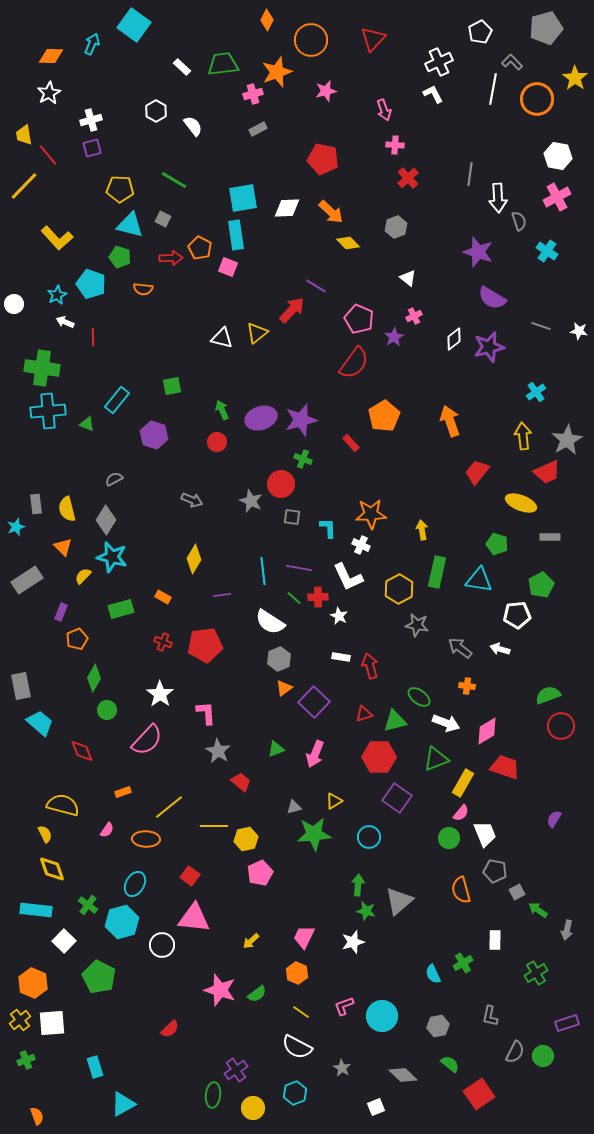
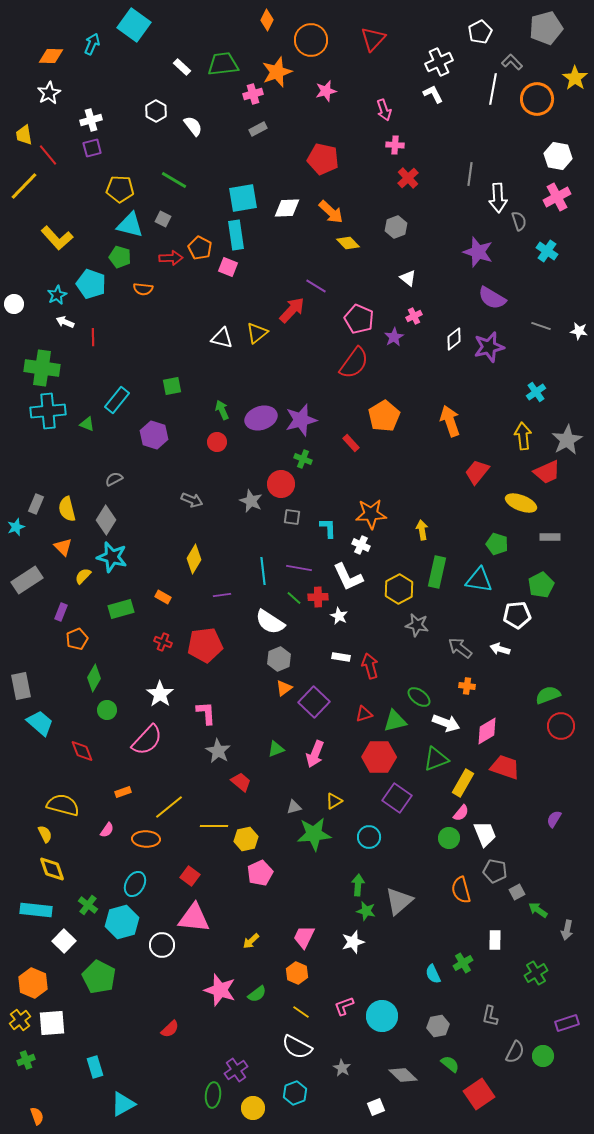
gray rectangle at (36, 504): rotated 30 degrees clockwise
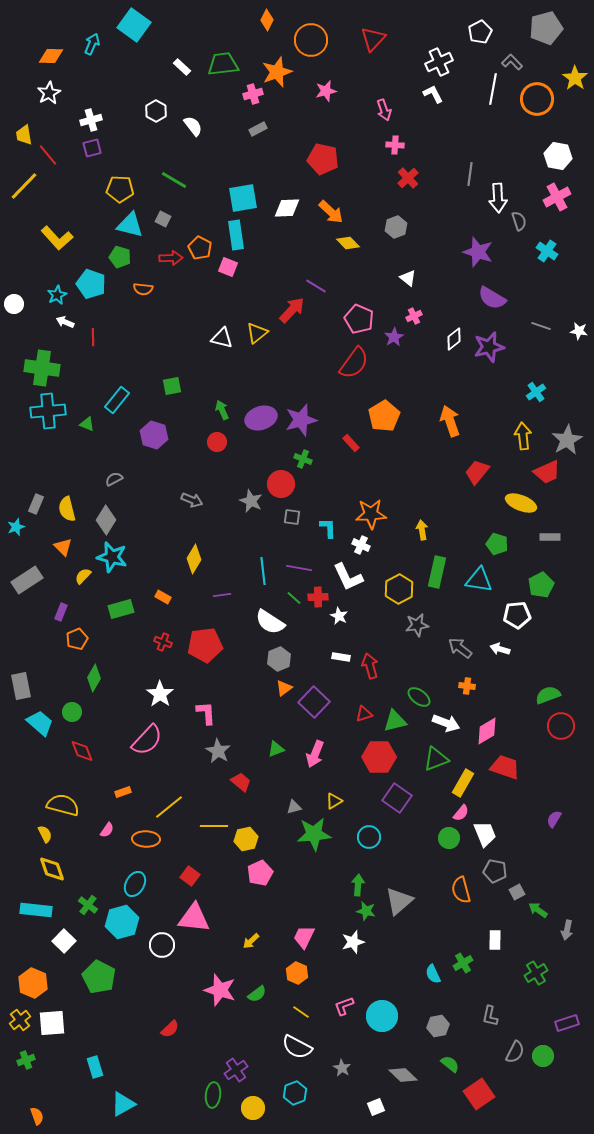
gray star at (417, 625): rotated 20 degrees counterclockwise
green circle at (107, 710): moved 35 px left, 2 px down
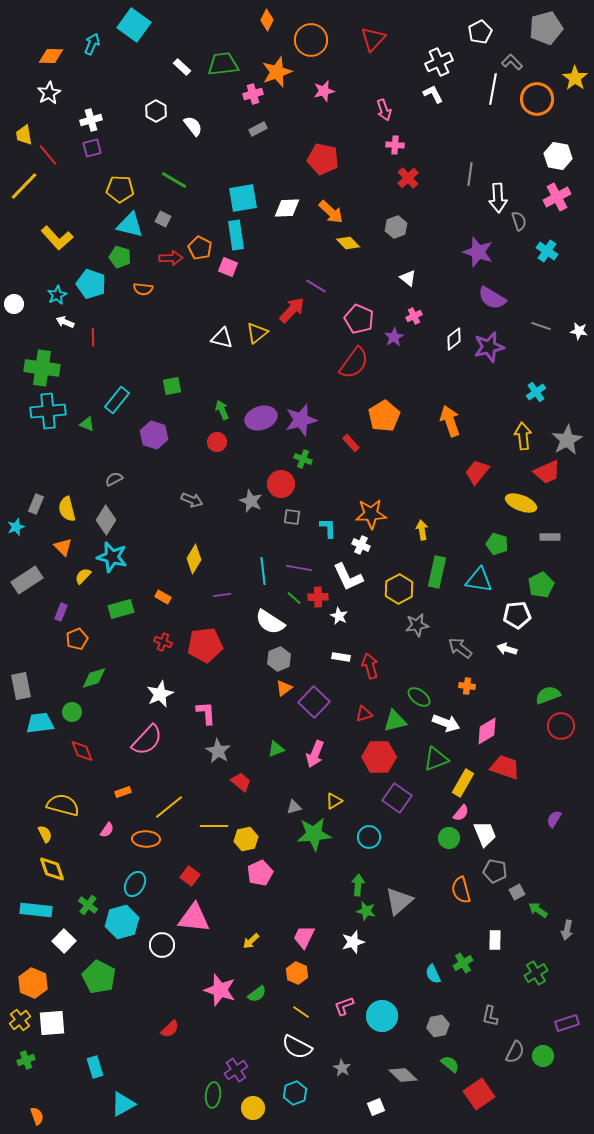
pink star at (326, 91): moved 2 px left
white arrow at (500, 649): moved 7 px right
green diamond at (94, 678): rotated 44 degrees clockwise
white star at (160, 694): rotated 12 degrees clockwise
cyan trapezoid at (40, 723): rotated 48 degrees counterclockwise
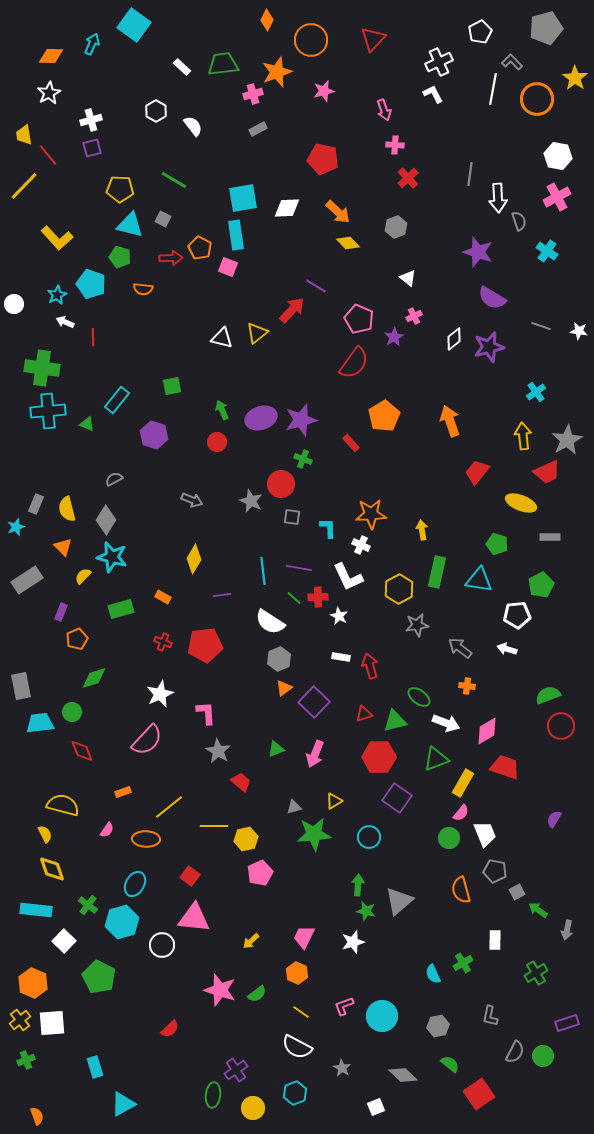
orange arrow at (331, 212): moved 7 px right
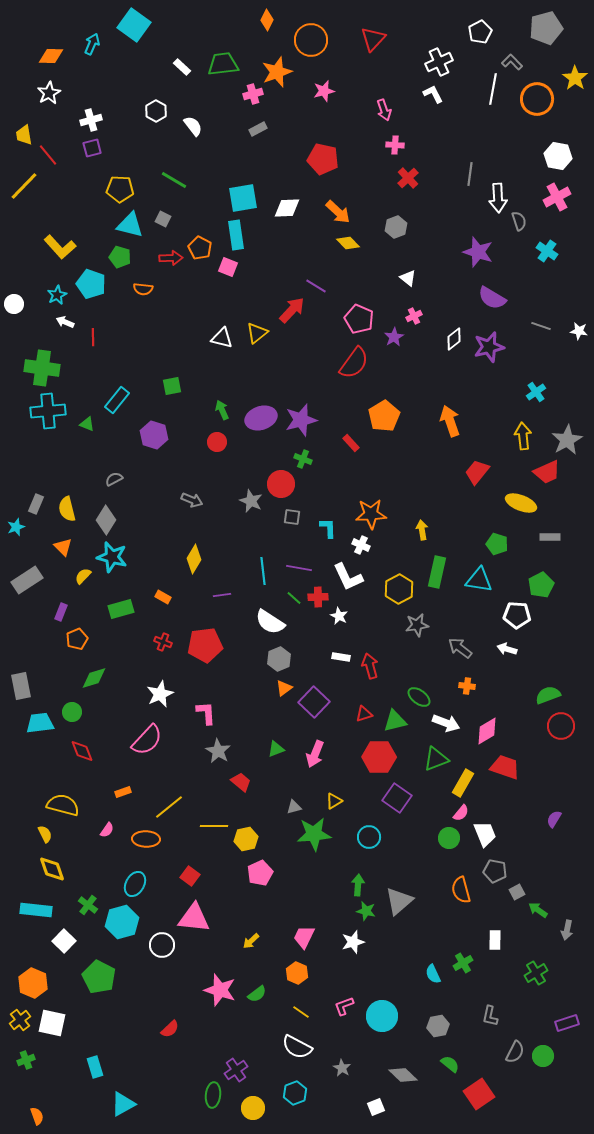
yellow L-shape at (57, 238): moved 3 px right, 9 px down
white pentagon at (517, 615): rotated 8 degrees clockwise
white square at (52, 1023): rotated 16 degrees clockwise
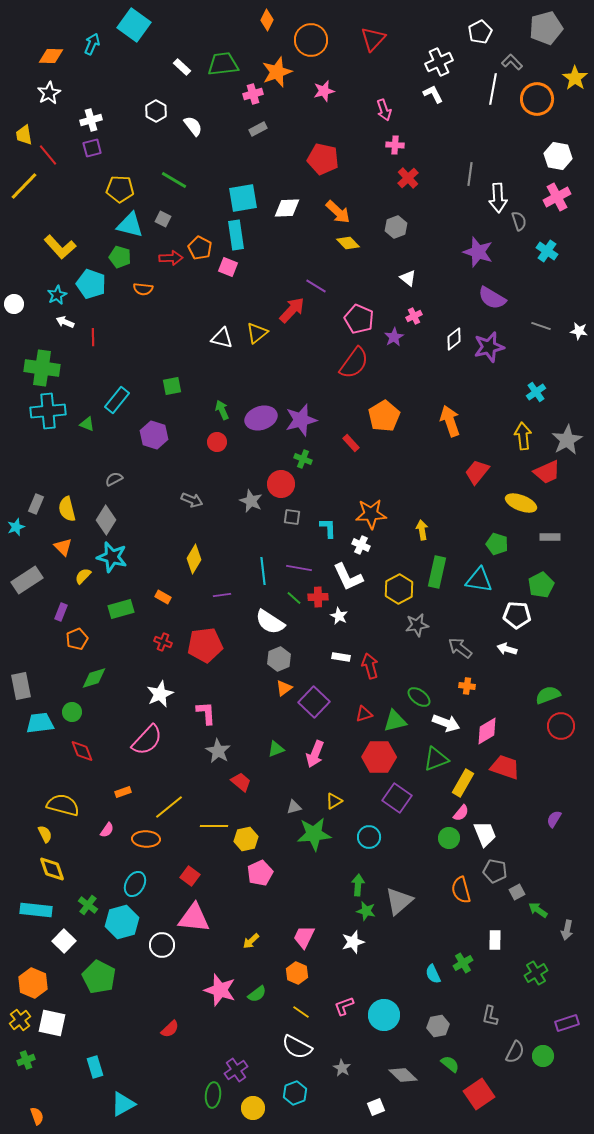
cyan circle at (382, 1016): moved 2 px right, 1 px up
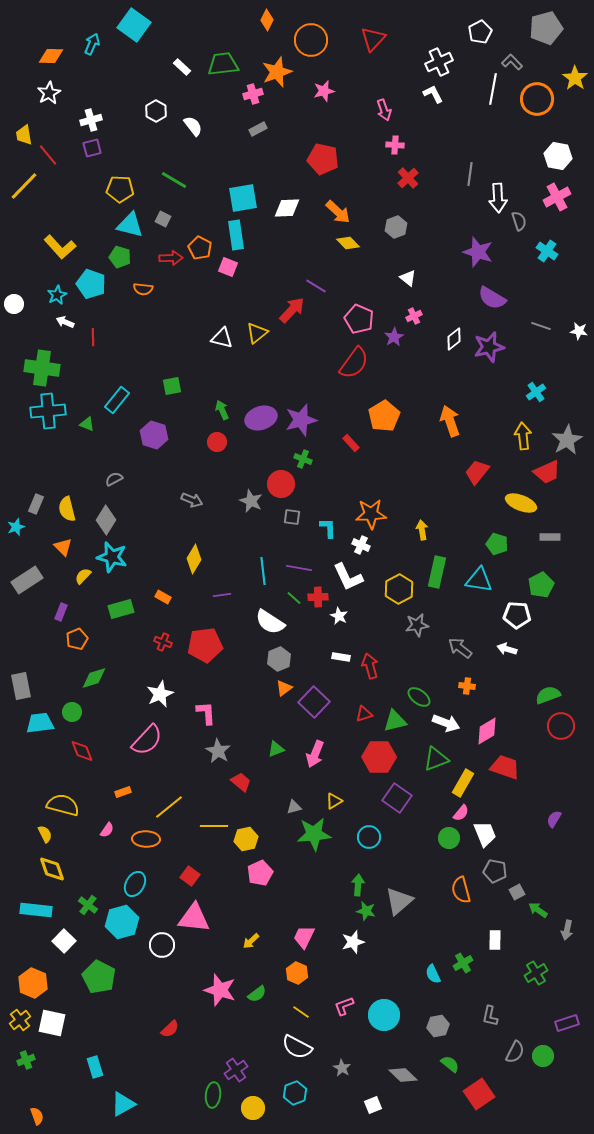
white square at (376, 1107): moved 3 px left, 2 px up
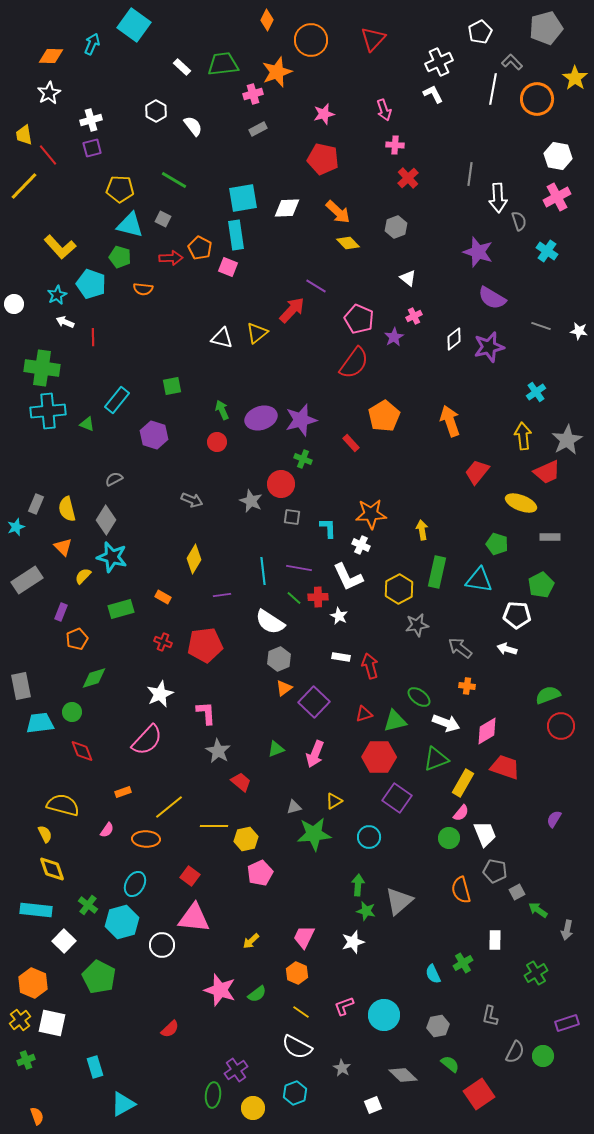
pink star at (324, 91): moved 23 px down
